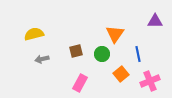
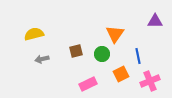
blue line: moved 2 px down
orange square: rotated 14 degrees clockwise
pink rectangle: moved 8 px right, 1 px down; rotated 36 degrees clockwise
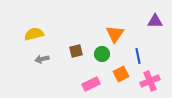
pink rectangle: moved 3 px right
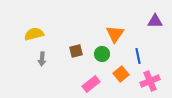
gray arrow: rotated 72 degrees counterclockwise
orange square: rotated 14 degrees counterclockwise
pink rectangle: rotated 12 degrees counterclockwise
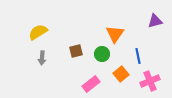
purple triangle: rotated 14 degrees counterclockwise
yellow semicircle: moved 4 px right, 2 px up; rotated 18 degrees counterclockwise
gray arrow: moved 1 px up
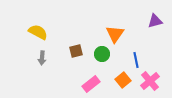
yellow semicircle: rotated 60 degrees clockwise
blue line: moved 2 px left, 4 px down
orange square: moved 2 px right, 6 px down
pink cross: rotated 18 degrees counterclockwise
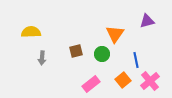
purple triangle: moved 8 px left
yellow semicircle: moved 7 px left; rotated 30 degrees counterclockwise
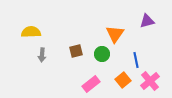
gray arrow: moved 3 px up
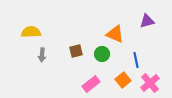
orange triangle: rotated 42 degrees counterclockwise
pink cross: moved 2 px down
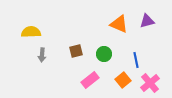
orange triangle: moved 4 px right, 10 px up
green circle: moved 2 px right
pink rectangle: moved 1 px left, 4 px up
